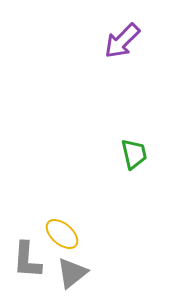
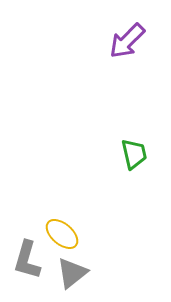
purple arrow: moved 5 px right
gray L-shape: rotated 12 degrees clockwise
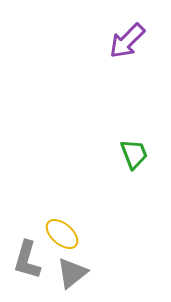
green trapezoid: rotated 8 degrees counterclockwise
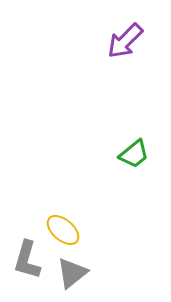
purple arrow: moved 2 px left
green trapezoid: rotated 72 degrees clockwise
yellow ellipse: moved 1 px right, 4 px up
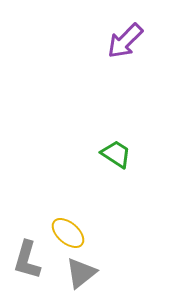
green trapezoid: moved 18 px left; rotated 108 degrees counterclockwise
yellow ellipse: moved 5 px right, 3 px down
gray triangle: moved 9 px right
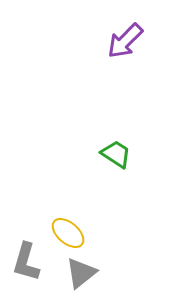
gray L-shape: moved 1 px left, 2 px down
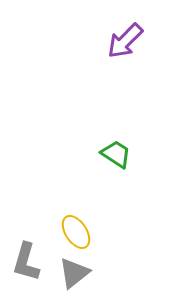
yellow ellipse: moved 8 px right, 1 px up; rotated 16 degrees clockwise
gray triangle: moved 7 px left
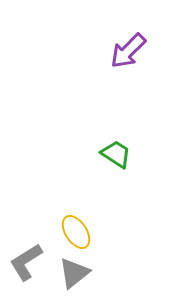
purple arrow: moved 3 px right, 10 px down
gray L-shape: rotated 42 degrees clockwise
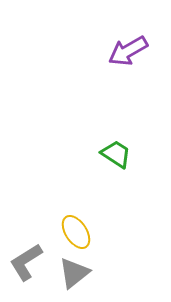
purple arrow: rotated 15 degrees clockwise
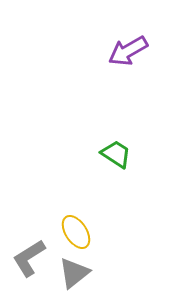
gray L-shape: moved 3 px right, 4 px up
